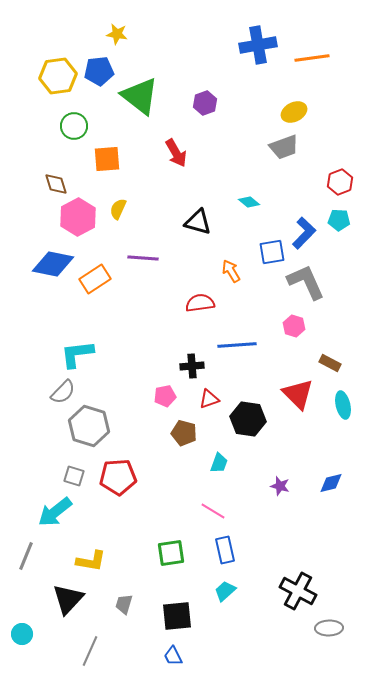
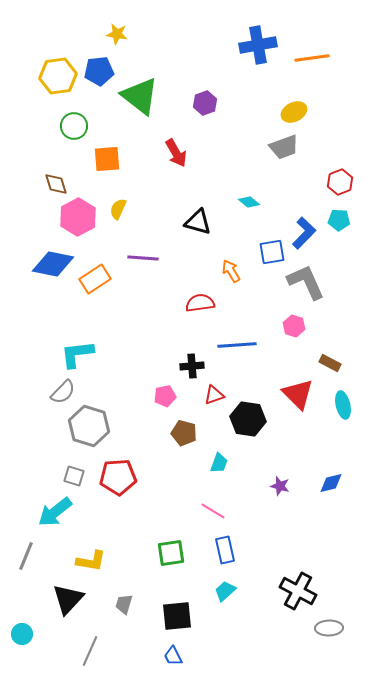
red triangle at (209, 399): moved 5 px right, 4 px up
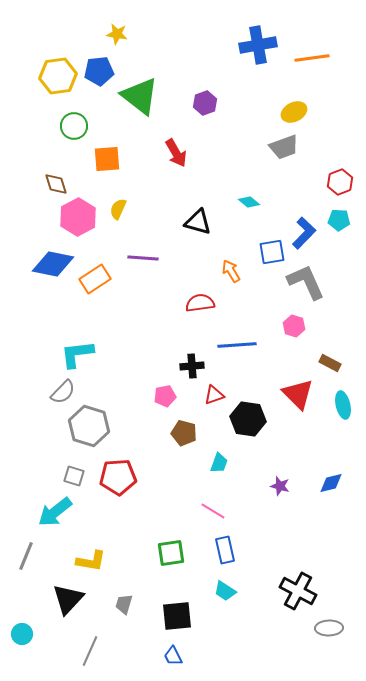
cyan trapezoid at (225, 591): rotated 105 degrees counterclockwise
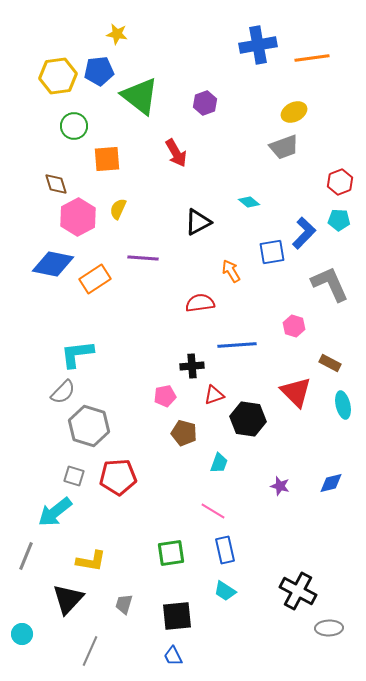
black triangle at (198, 222): rotated 44 degrees counterclockwise
gray L-shape at (306, 282): moved 24 px right, 2 px down
red triangle at (298, 394): moved 2 px left, 2 px up
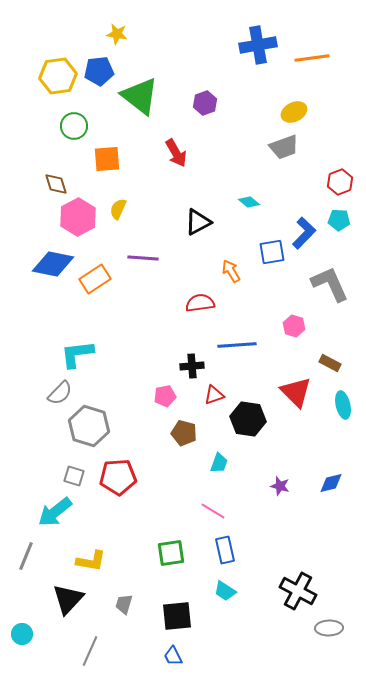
gray semicircle at (63, 392): moved 3 px left, 1 px down
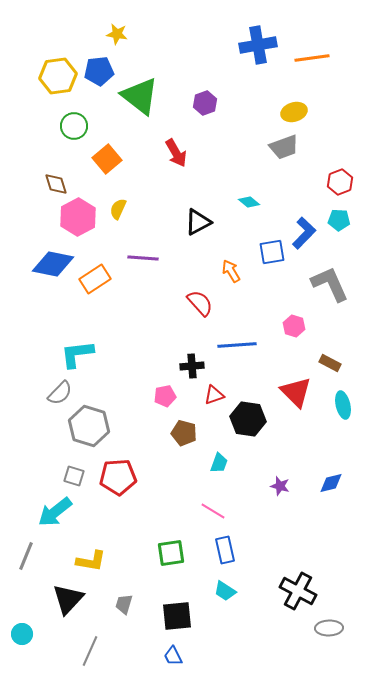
yellow ellipse at (294, 112): rotated 10 degrees clockwise
orange square at (107, 159): rotated 36 degrees counterclockwise
red semicircle at (200, 303): rotated 56 degrees clockwise
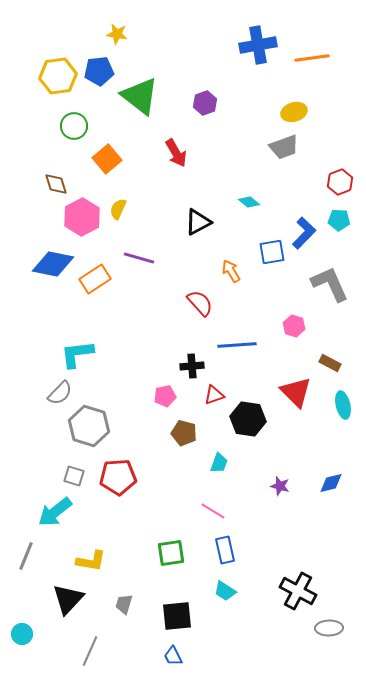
pink hexagon at (78, 217): moved 4 px right
purple line at (143, 258): moved 4 px left; rotated 12 degrees clockwise
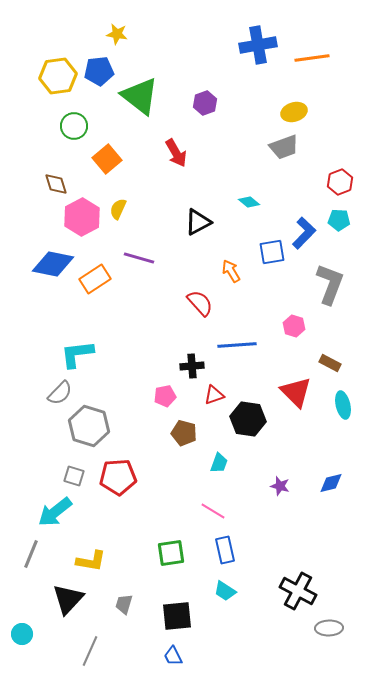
gray L-shape at (330, 284): rotated 45 degrees clockwise
gray line at (26, 556): moved 5 px right, 2 px up
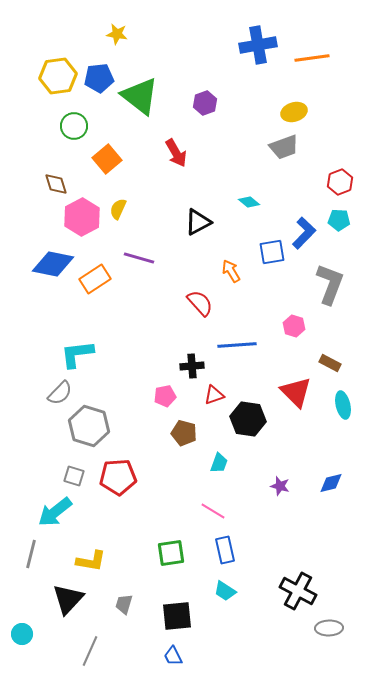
blue pentagon at (99, 71): moved 7 px down
gray line at (31, 554): rotated 8 degrees counterclockwise
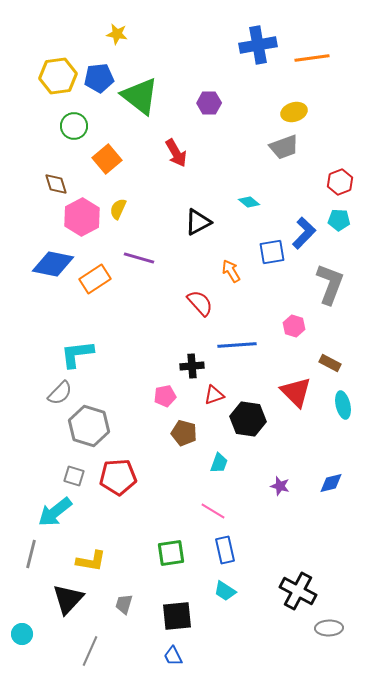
purple hexagon at (205, 103): moved 4 px right; rotated 20 degrees clockwise
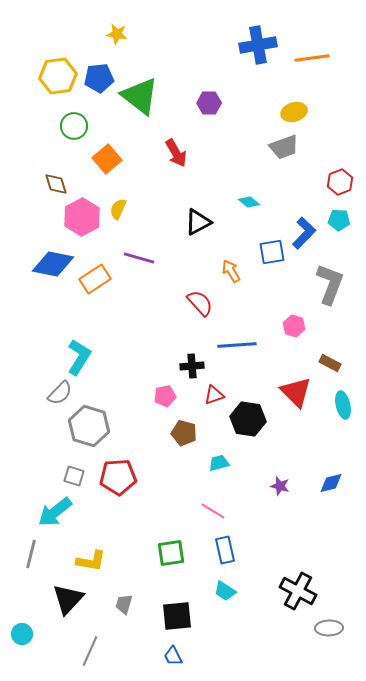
cyan L-shape at (77, 354): moved 2 px right, 3 px down; rotated 129 degrees clockwise
cyan trapezoid at (219, 463): rotated 125 degrees counterclockwise
